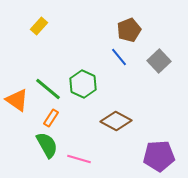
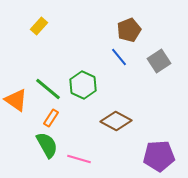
gray square: rotated 10 degrees clockwise
green hexagon: moved 1 px down
orange triangle: moved 1 px left
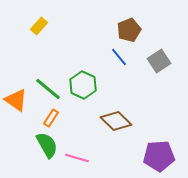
brown diamond: rotated 16 degrees clockwise
pink line: moved 2 px left, 1 px up
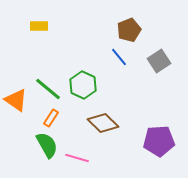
yellow rectangle: rotated 48 degrees clockwise
brown diamond: moved 13 px left, 2 px down
purple pentagon: moved 15 px up
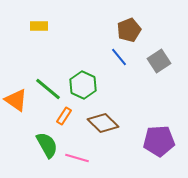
orange rectangle: moved 13 px right, 2 px up
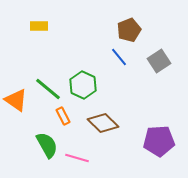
orange rectangle: moved 1 px left; rotated 60 degrees counterclockwise
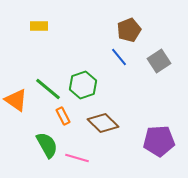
green hexagon: rotated 16 degrees clockwise
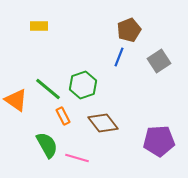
blue line: rotated 60 degrees clockwise
brown diamond: rotated 8 degrees clockwise
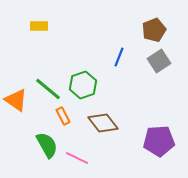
brown pentagon: moved 25 px right
pink line: rotated 10 degrees clockwise
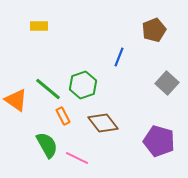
gray square: moved 8 px right, 22 px down; rotated 15 degrees counterclockwise
purple pentagon: rotated 20 degrees clockwise
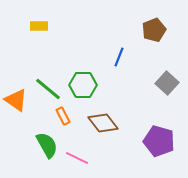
green hexagon: rotated 20 degrees clockwise
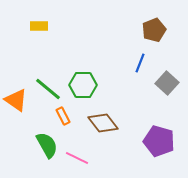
blue line: moved 21 px right, 6 px down
